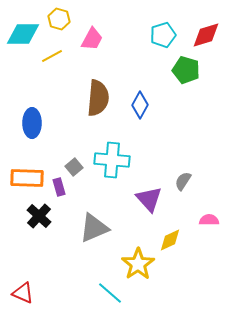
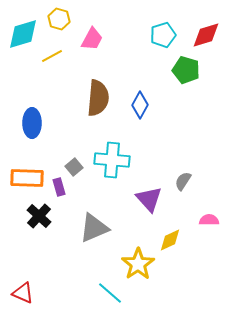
cyan diamond: rotated 16 degrees counterclockwise
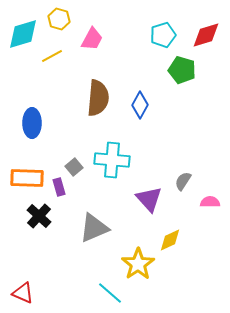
green pentagon: moved 4 px left
pink semicircle: moved 1 px right, 18 px up
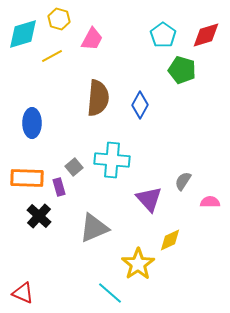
cyan pentagon: rotated 20 degrees counterclockwise
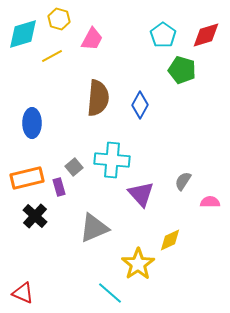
orange rectangle: rotated 16 degrees counterclockwise
purple triangle: moved 8 px left, 5 px up
black cross: moved 4 px left
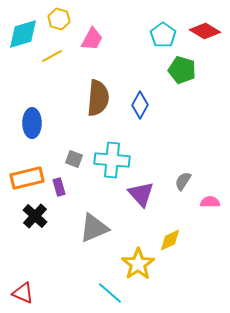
red diamond: moved 1 px left, 4 px up; rotated 48 degrees clockwise
gray square: moved 8 px up; rotated 30 degrees counterclockwise
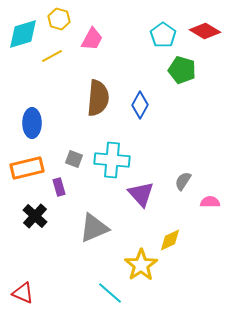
orange rectangle: moved 10 px up
yellow star: moved 3 px right, 1 px down
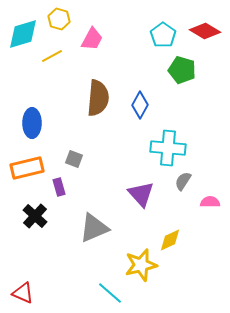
cyan cross: moved 56 px right, 12 px up
yellow star: rotated 20 degrees clockwise
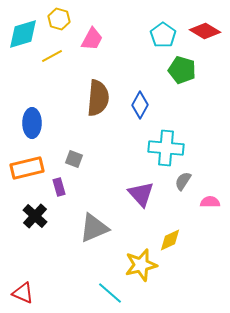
cyan cross: moved 2 px left
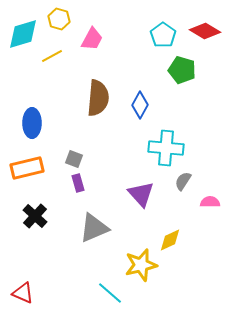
purple rectangle: moved 19 px right, 4 px up
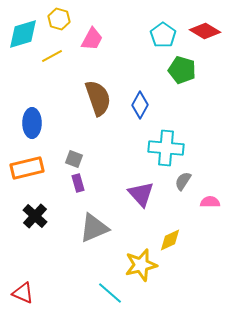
brown semicircle: rotated 24 degrees counterclockwise
